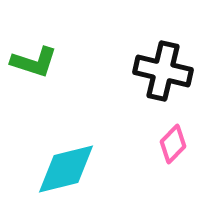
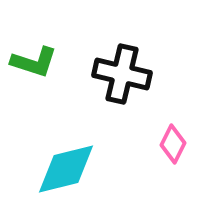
black cross: moved 41 px left, 3 px down
pink diamond: rotated 18 degrees counterclockwise
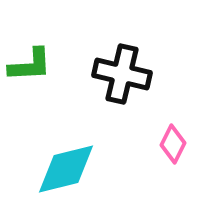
green L-shape: moved 4 px left, 3 px down; rotated 21 degrees counterclockwise
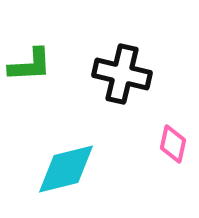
pink diamond: rotated 15 degrees counterclockwise
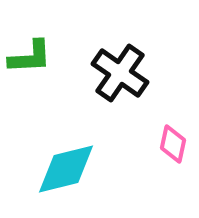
green L-shape: moved 8 px up
black cross: moved 2 px left, 1 px up; rotated 22 degrees clockwise
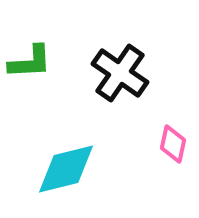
green L-shape: moved 5 px down
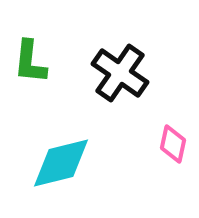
green L-shape: rotated 99 degrees clockwise
cyan diamond: moved 5 px left, 6 px up
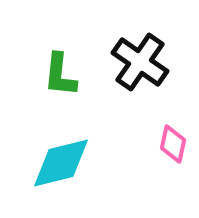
green L-shape: moved 30 px right, 13 px down
black cross: moved 20 px right, 11 px up
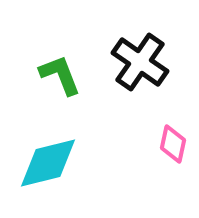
green L-shape: rotated 153 degrees clockwise
cyan diamond: moved 13 px left
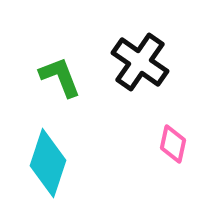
green L-shape: moved 2 px down
cyan diamond: rotated 58 degrees counterclockwise
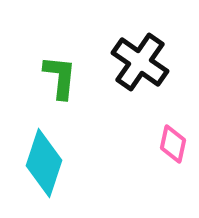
green L-shape: rotated 27 degrees clockwise
cyan diamond: moved 4 px left
